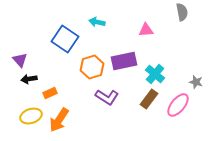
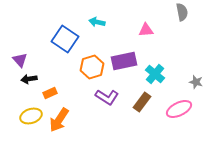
brown rectangle: moved 7 px left, 3 px down
pink ellipse: moved 1 px right, 4 px down; rotated 25 degrees clockwise
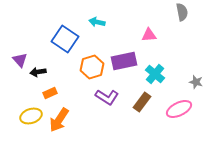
pink triangle: moved 3 px right, 5 px down
black arrow: moved 9 px right, 7 px up
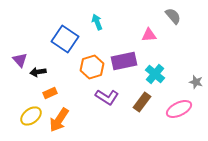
gray semicircle: moved 9 px left, 4 px down; rotated 30 degrees counterclockwise
cyan arrow: rotated 56 degrees clockwise
yellow ellipse: rotated 20 degrees counterclockwise
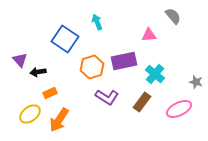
yellow ellipse: moved 1 px left, 2 px up
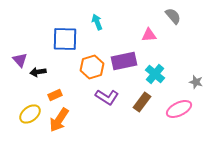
blue square: rotated 32 degrees counterclockwise
orange rectangle: moved 5 px right, 2 px down
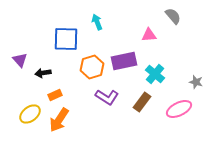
blue square: moved 1 px right
black arrow: moved 5 px right, 1 px down
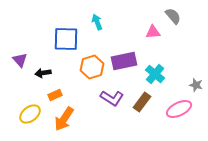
pink triangle: moved 4 px right, 3 px up
gray star: moved 3 px down
purple L-shape: moved 5 px right, 1 px down
orange arrow: moved 5 px right, 1 px up
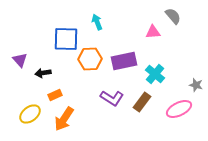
orange hexagon: moved 2 px left, 8 px up; rotated 15 degrees clockwise
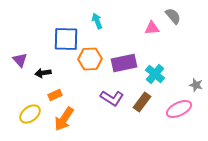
cyan arrow: moved 1 px up
pink triangle: moved 1 px left, 4 px up
purple rectangle: moved 2 px down
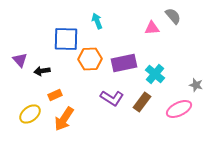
black arrow: moved 1 px left, 2 px up
